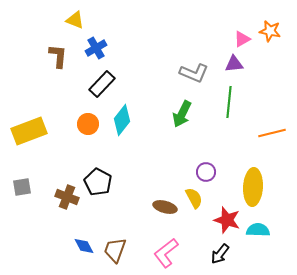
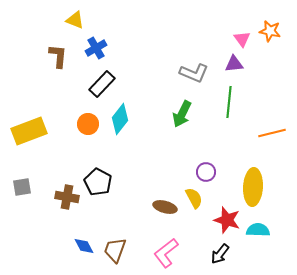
pink triangle: rotated 36 degrees counterclockwise
cyan diamond: moved 2 px left, 1 px up
brown cross: rotated 10 degrees counterclockwise
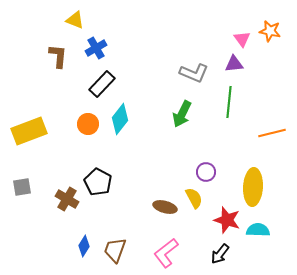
brown cross: moved 2 px down; rotated 20 degrees clockwise
blue diamond: rotated 60 degrees clockwise
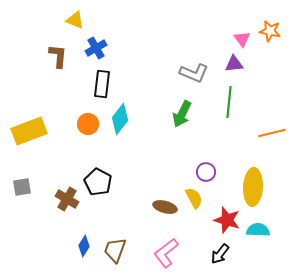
black rectangle: rotated 36 degrees counterclockwise
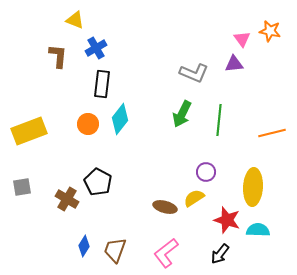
green line: moved 10 px left, 18 px down
yellow semicircle: rotated 95 degrees counterclockwise
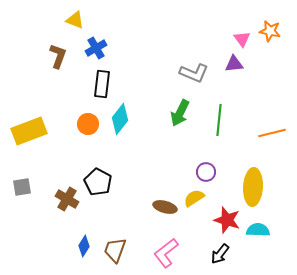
brown L-shape: rotated 15 degrees clockwise
green arrow: moved 2 px left, 1 px up
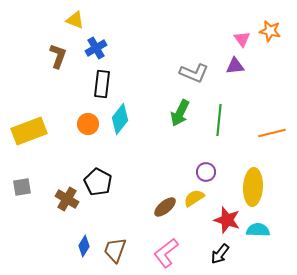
purple triangle: moved 1 px right, 2 px down
brown ellipse: rotated 55 degrees counterclockwise
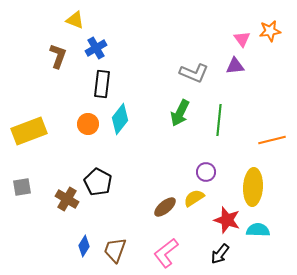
orange star: rotated 20 degrees counterclockwise
orange line: moved 7 px down
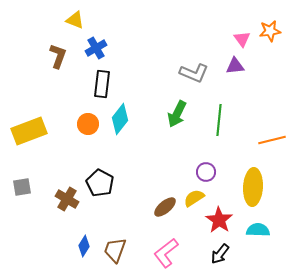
green arrow: moved 3 px left, 1 px down
black pentagon: moved 2 px right, 1 px down
red star: moved 8 px left; rotated 16 degrees clockwise
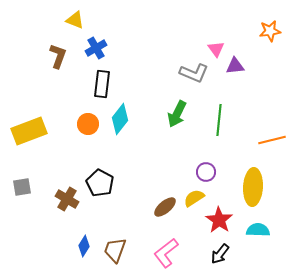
pink triangle: moved 26 px left, 10 px down
